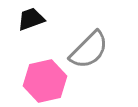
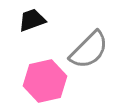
black trapezoid: moved 1 px right, 1 px down
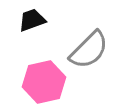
pink hexagon: moved 1 px left, 1 px down
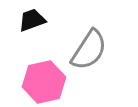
gray semicircle: rotated 12 degrees counterclockwise
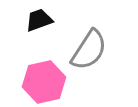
black trapezoid: moved 7 px right
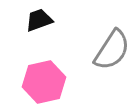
gray semicircle: moved 23 px right
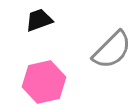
gray semicircle: rotated 12 degrees clockwise
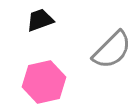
black trapezoid: moved 1 px right
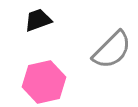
black trapezoid: moved 2 px left
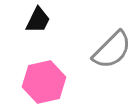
black trapezoid: rotated 136 degrees clockwise
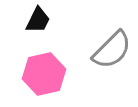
pink hexagon: moved 8 px up
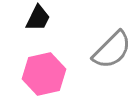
black trapezoid: moved 2 px up
